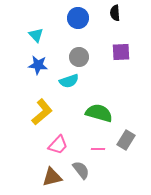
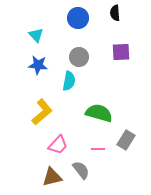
cyan semicircle: rotated 60 degrees counterclockwise
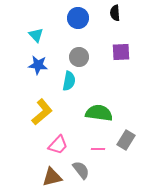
green semicircle: rotated 8 degrees counterclockwise
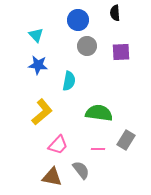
blue circle: moved 2 px down
gray circle: moved 8 px right, 11 px up
brown triangle: rotated 25 degrees clockwise
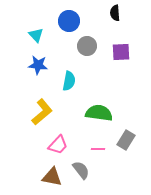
blue circle: moved 9 px left, 1 px down
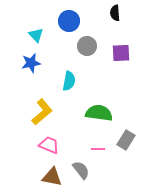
purple square: moved 1 px down
blue star: moved 7 px left, 2 px up; rotated 18 degrees counterclockwise
pink trapezoid: moved 9 px left; rotated 110 degrees counterclockwise
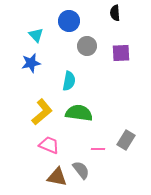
green semicircle: moved 20 px left
brown triangle: moved 5 px right
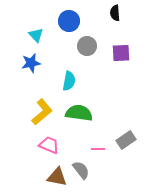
gray rectangle: rotated 24 degrees clockwise
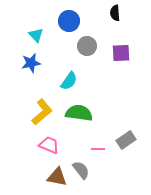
cyan semicircle: rotated 24 degrees clockwise
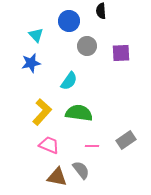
black semicircle: moved 14 px left, 2 px up
yellow L-shape: rotated 8 degrees counterclockwise
pink line: moved 6 px left, 3 px up
